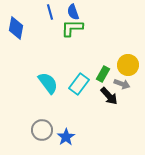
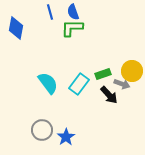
yellow circle: moved 4 px right, 6 px down
green rectangle: rotated 42 degrees clockwise
black arrow: moved 1 px up
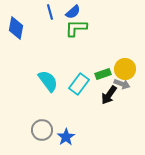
blue semicircle: rotated 112 degrees counterclockwise
green L-shape: moved 4 px right
yellow circle: moved 7 px left, 2 px up
cyan semicircle: moved 2 px up
black arrow: rotated 78 degrees clockwise
